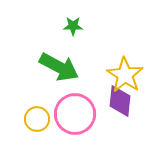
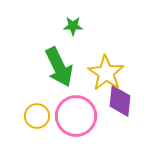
green arrow: rotated 36 degrees clockwise
yellow star: moved 19 px left, 2 px up
pink circle: moved 1 px right, 2 px down
yellow circle: moved 3 px up
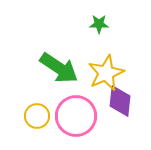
green star: moved 26 px right, 2 px up
green arrow: moved 1 px down; rotated 30 degrees counterclockwise
yellow star: rotated 15 degrees clockwise
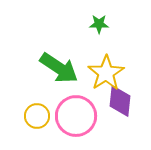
yellow star: rotated 9 degrees counterclockwise
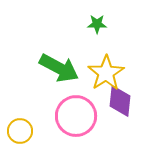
green star: moved 2 px left
green arrow: rotated 6 degrees counterclockwise
yellow circle: moved 17 px left, 15 px down
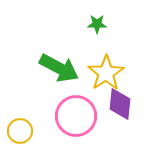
purple diamond: moved 3 px down
